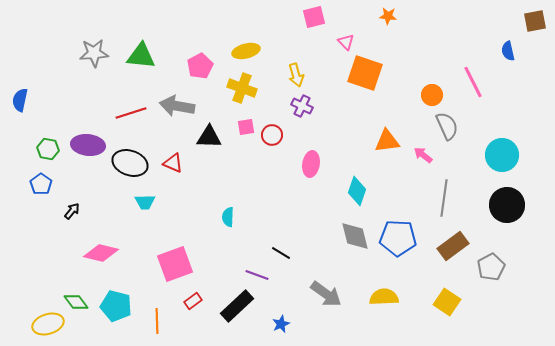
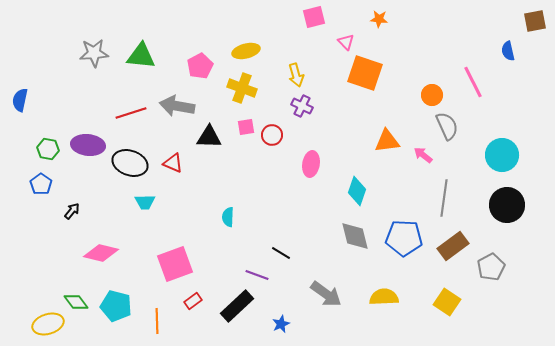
orange star at (388, 16): moved 9 px left, 3 px down
blue pentagon at (398, 238): moved 6 px right
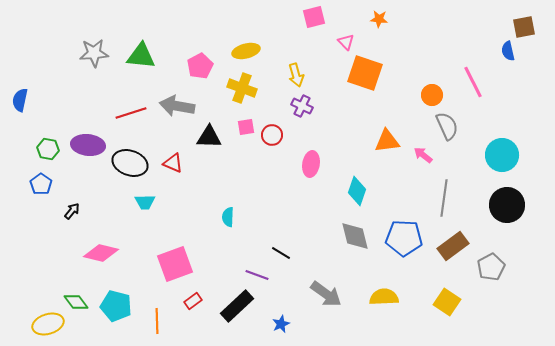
brown square at (535, 21): moved 11 px left, 6 px down
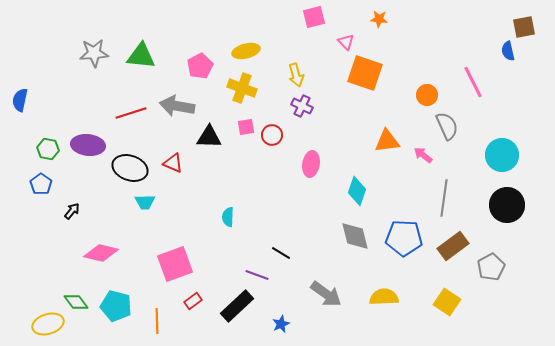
orange circle at (432, 95): moved 5 px left
black ellipse at (130, 163): moved 5 px down
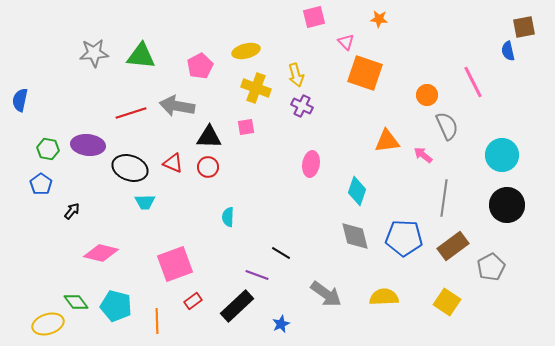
yellow cross at (242, 88): moved 14 px right
red circle at (272, 135): moved 64 px left, 32 px down
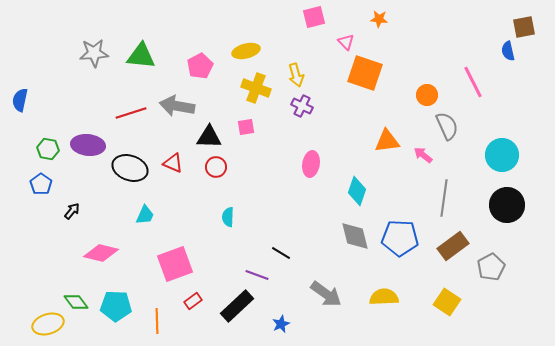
red circle at (208, 167): moved 8 px right
cyan trapezoid at (145, 202): moved 13 px down; rotated 65 degrees counterclockwise
blue pentagon at (404, 238): moved 4 px left
cyan pentagon at (116, 306): rotated 12 degrees counterclockwise
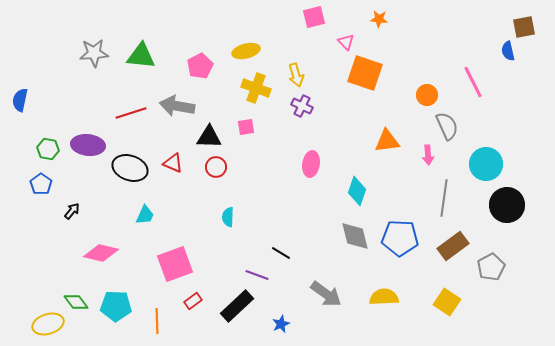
pink arrow at (423, 155): moved 5 px right; rotated 132 degrees counterclockwise
cyan circle at (502, 155): moved 16 px left, 9 px down
